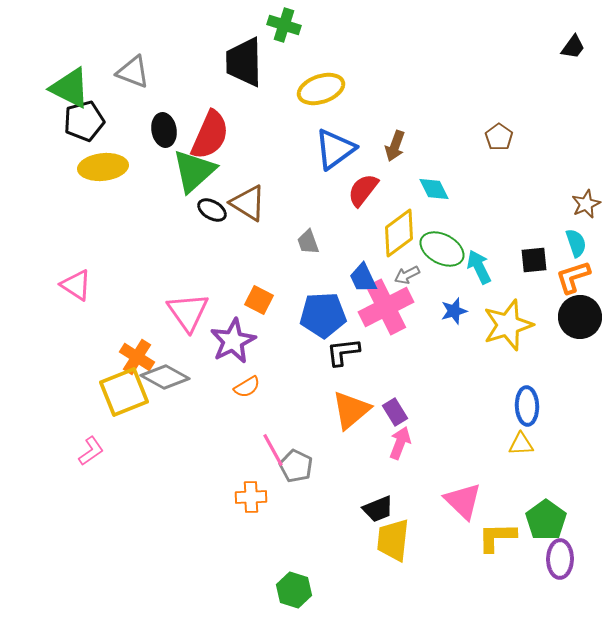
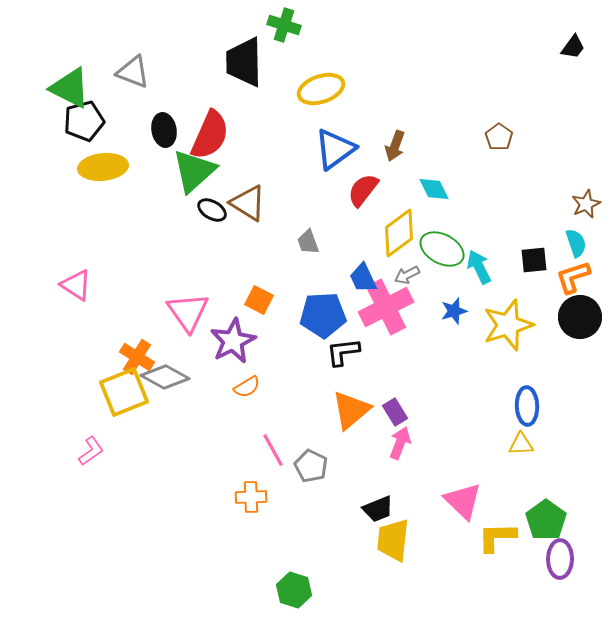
gray pentagon at (296, 466): moved 15 px right
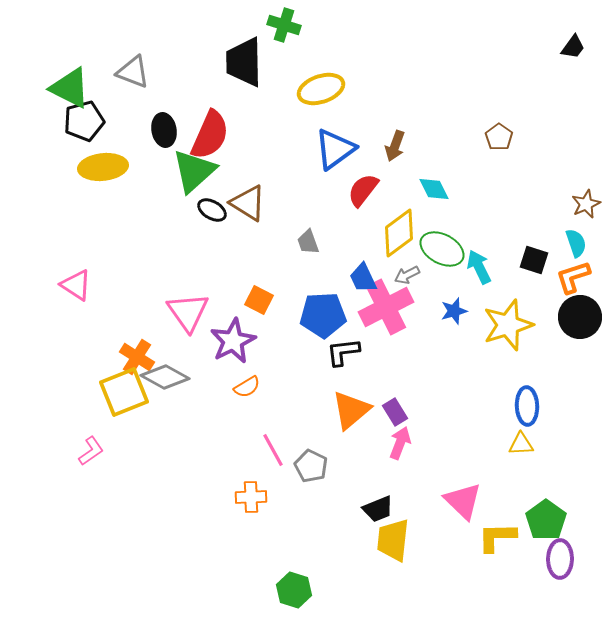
black square at (534, 260): rotated 24 degrees clockwise
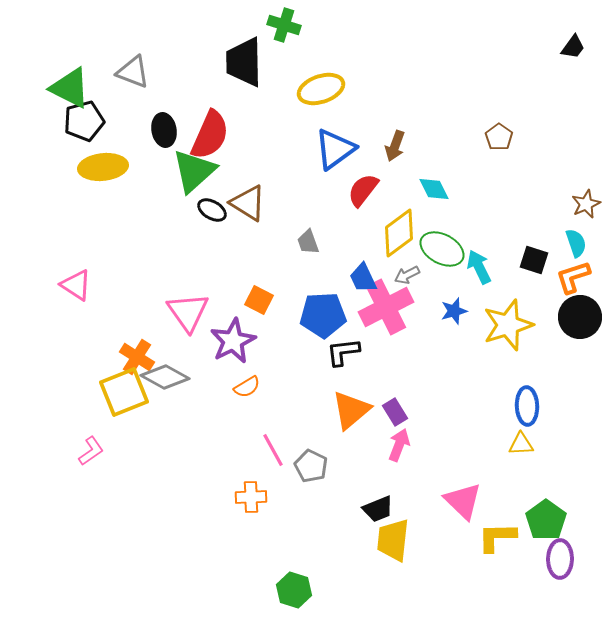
pink arrow at (400, 443): moved 1 px left, 2 px down
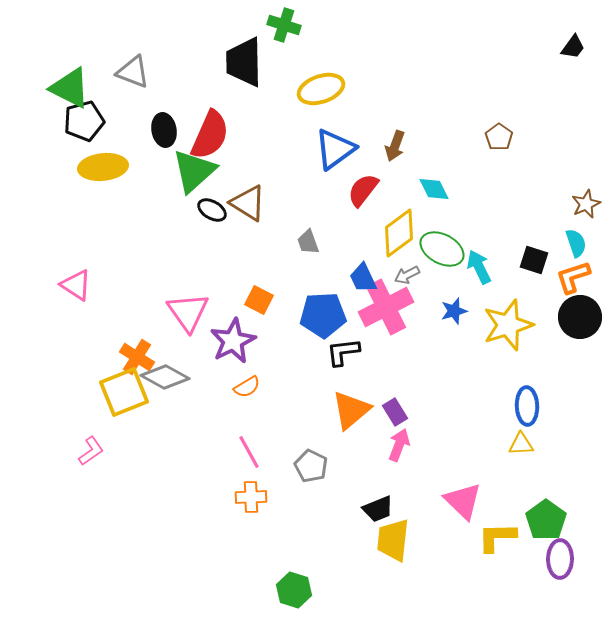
pink line at (273, 450): moved 24 px left, 2 px down
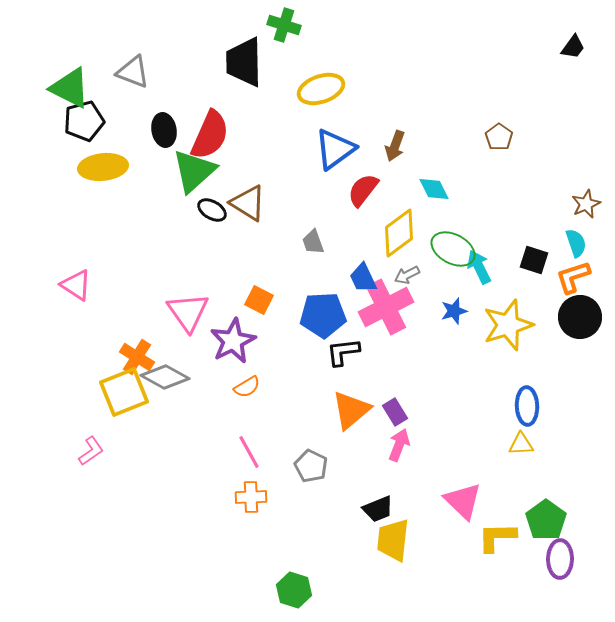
gray trapezoid at (308, 242): moved 5 px right
green ellipse at (442, 249): moved 11 px right
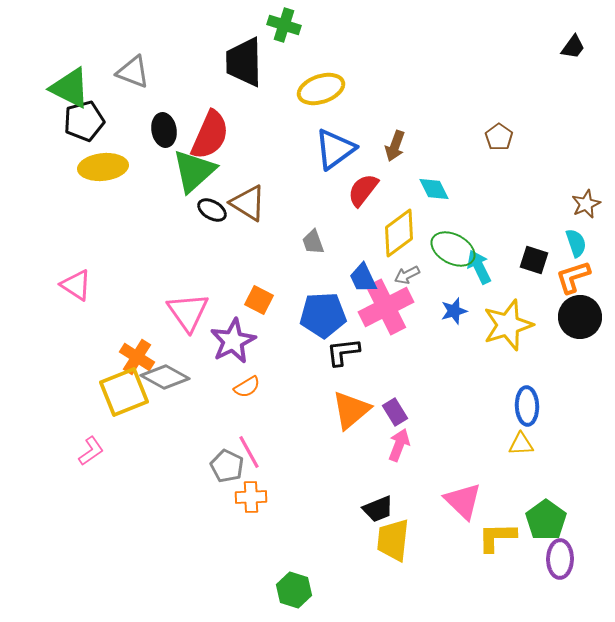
gray pentagon at (311, 466): moved 84 px left
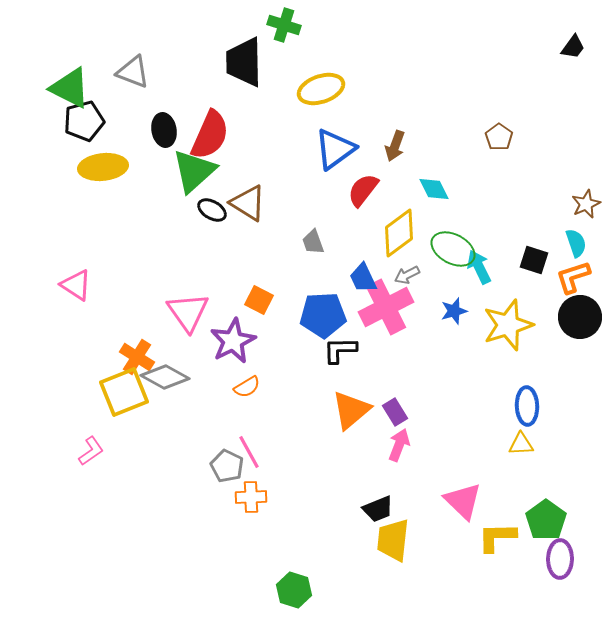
black L-shape at (343, 352): moved 3 px left, 2 px up; rotated 6 degrees clockwise
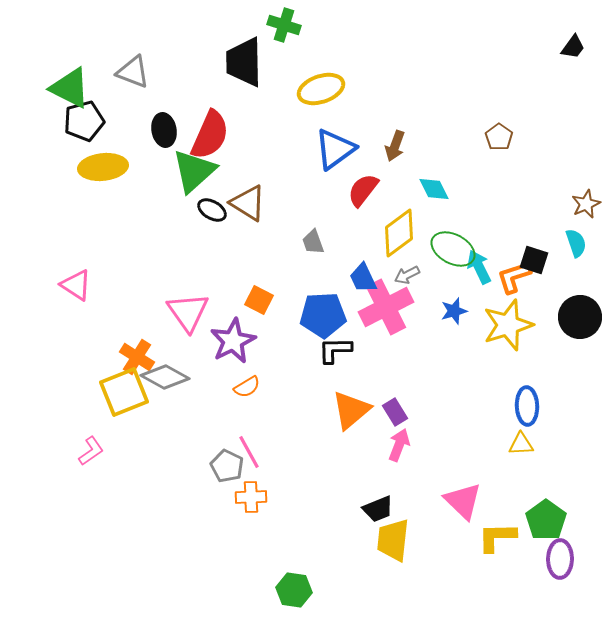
orange L-shape at (573, 277): moved 59 px left
black L-shape at (340, 350): moved 5 px left
green hexagon at (294, 590): rotated 8 degrees counterclockwise
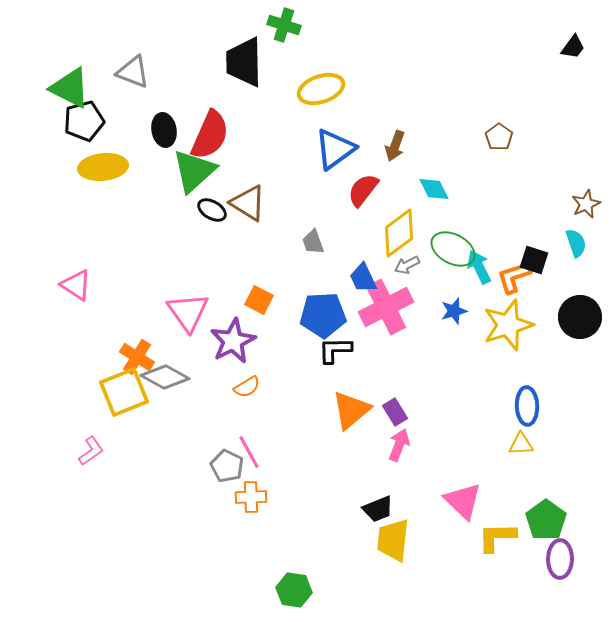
gray arrow at (407, 275): moved 10 px up
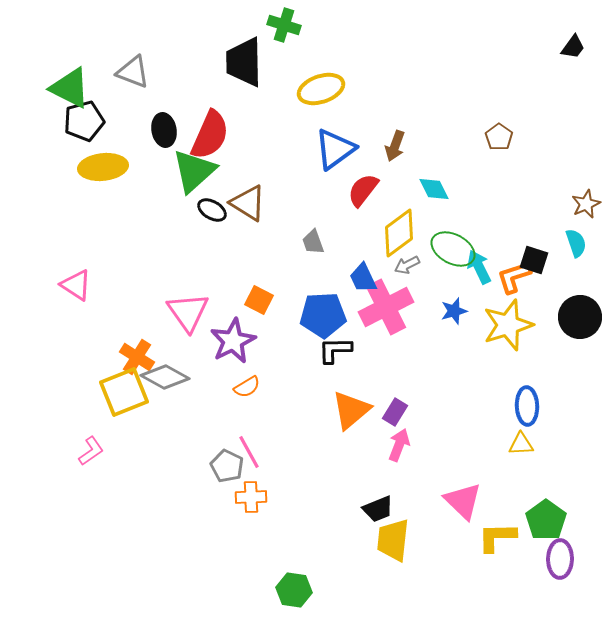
purple rectangle at (395, 412): rotated 64 degrees clockwise
